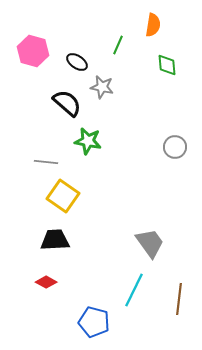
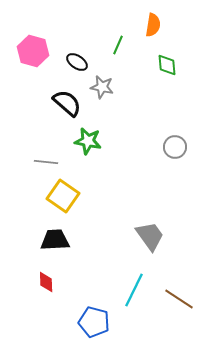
gray trapezoid: moved 7 px up
red diamond: rotated 60 degrees clockwise
brown line: rotated 64 degrees counterclockwise
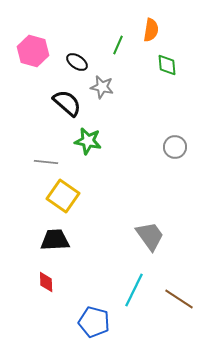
orange semicircle: moved 2 px left, 5 px down
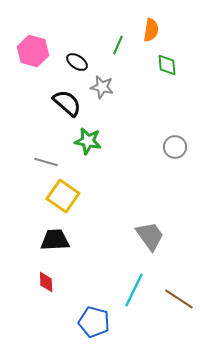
gray line: rotated 10 degrees clockwise
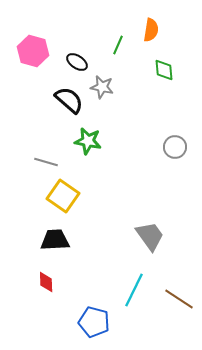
green diamond: moved 3 px left, 5 px down
black semicircle: moved 2 px right, 3 px up
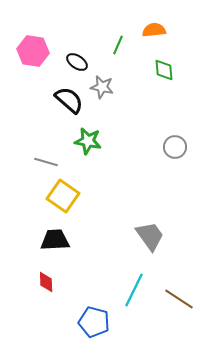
orange semicircle: moved 3 px right; rotated 105 degrees counterclockwise
pink hexagon: rotated 8 degrees counterclockwise
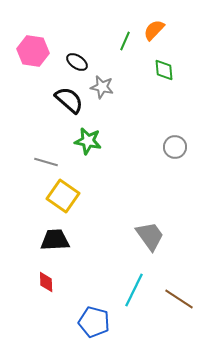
orange semicircle: rotated 40 degrees counterclockwise
green line: moved 7 px right, 4 px up
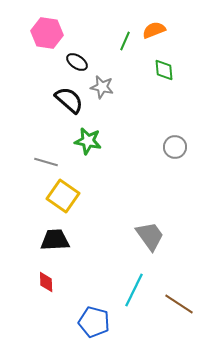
orange semicircle: rotated 25 degrees clockwise
pink hexagon: moved 14 px right, 18 px up
brown line: moved 5 px down
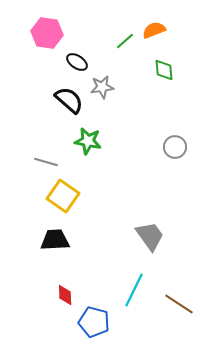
green line: rotated 24 degrees clockwise
gray star: rotated 20 degrees counterclockwise
red diamond: moved 19 px right, 13 px down
